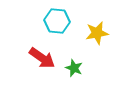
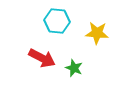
yellow star: rotated 15 degrees clockwise
red arrow: rotated 8 degrees counterclockwise
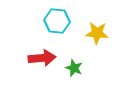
red arrow: rotated 32 degrees counterclockwise
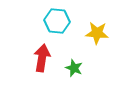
red arrow: rotated 76 degrees counterclockwise
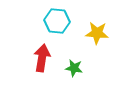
green star: rotated 12 degrees counterclockwise
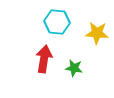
cyan hexagon: moved 1 px down
red arrow: moved 2 px right, 1 px down
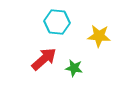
yellow star: moved 2 px right, 3 px down
red arrow: rotated 40 degrees clockwise
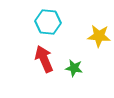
cyan hexagon: moved 9 px left
red arrow: rotated 72 degrees counterclockwise
